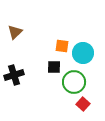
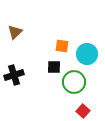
cyan circle: moved 4 px right, 1 px down
red square: moved 7 px down
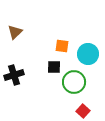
cyan circle: moved 1 px right
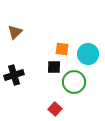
orange square: moved 3 px down
red square: moved 28 px left, 2 px up
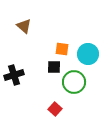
brown triangle: moved 9 px right, 6 px up; rotated 35 degrees counterclockwise
